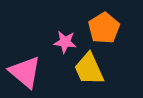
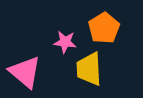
yellow trapezoid: rotated 21 degrees clockwise
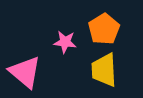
orange pentagon: moved 1 px down
yellow trapezoid: moved 15 px right, 1 px down
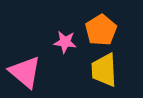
orange pentagon: moved 3 px left, 1 px down
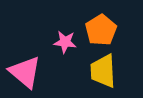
yellow trapezoid: moved 1 px left, 1 px down
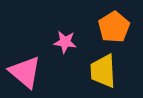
orange pentagon: moved 13 px right, 3 px up
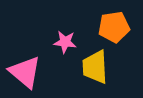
orange pentagon: rotated 24 degrees clockwise
yellow trapezoid: moved 8 px left, 4 px up
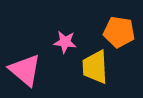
orange pentagon: moved 5 px right, 5 px down; rotated 16 degrees clockwise
pink triangle: moved 2 px up
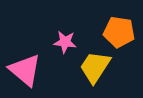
yellow trapezoid: rotated 36 degrees clockwise
